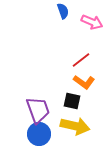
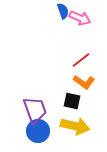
pink arrow: moved 12 px left, 4 px up
purple trapezoid: moved 3 px left
blue circle: moved 1 px left, 3 px up
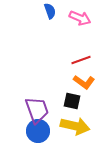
blue semicircle: moved 13 px left
red line: rotated 18 degrees clockwise
purple trapezoid: moved 2 px right
